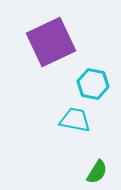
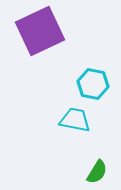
purple square: moved 11 px left, 11 px up
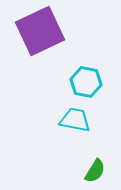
cyan hexagon: moved 7 px left, 2 px up
green semicircle: moved 2 px left, 1 px up
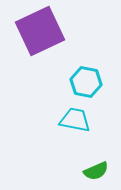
green semicircle: moved 1 px right; rotated 35 degrees clockwise
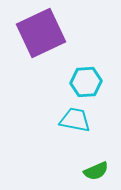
purple square: moved 1 px right, 2 px down
cyan hexagon: rotated 16 degrees counterclockwise
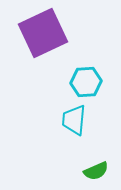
purple square: moved 2 px right
cyan trapezoid: moved 1 px left; rotated 96 degrees counterclockwise
